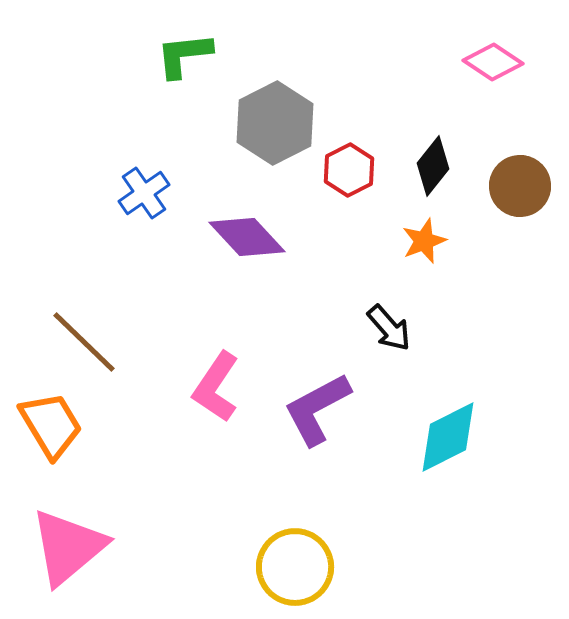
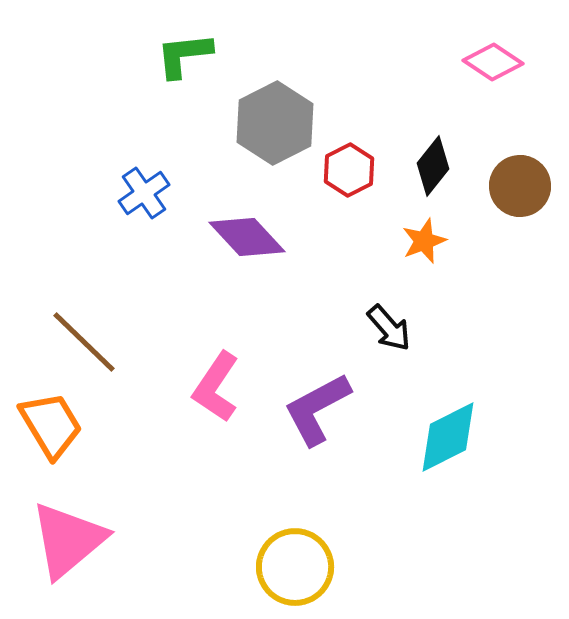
pink triangle: moved 7 px up
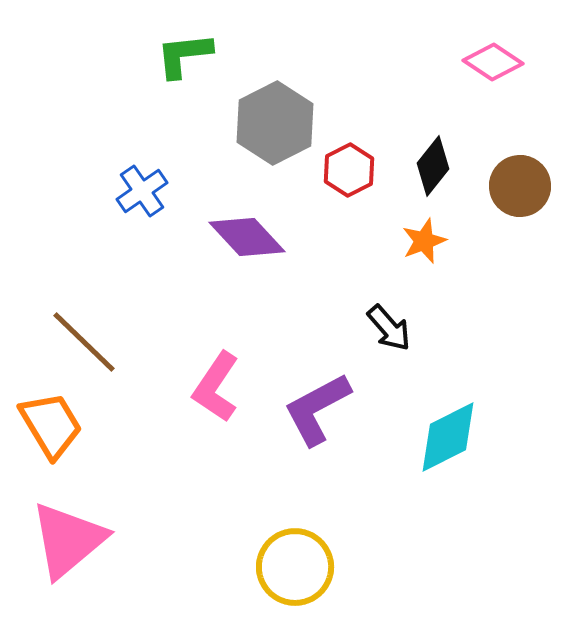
blue cross: moved 2 px left, 2 px up
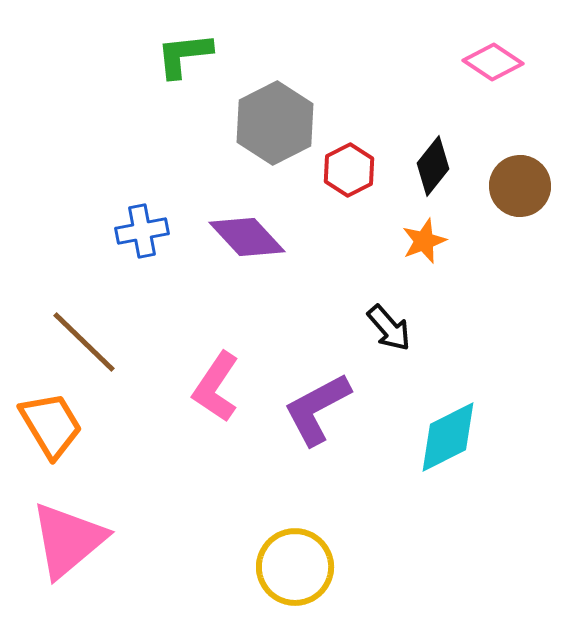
blue cross: moved 40 px down; rotated 24 degrees clockwise
